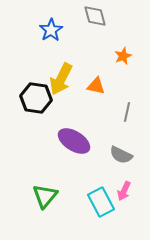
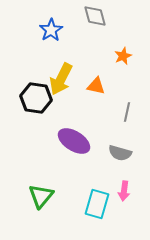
gray semicircle: moved 1 px left, 2 px up; rotated 10 degrees counterclockwise
pink arrow: rotated 18 degrees counterclockwise
green triangle: moved 4 px left
cyan rectangle: moved 4 px left, 2 px down; rotated 44 degrees clockwise
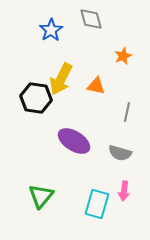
gray diamond: moved 4 px left, 3 px down
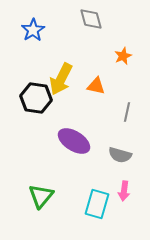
blue star: moved 18 px left
gray semicircle: moved 2 px down
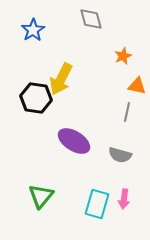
orange triangle: moved 41 px right
pink arrow: moved 8 px down
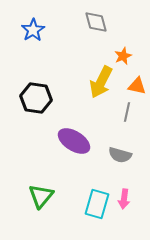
gray diamond: moved 5 px right, 3 px down
yellow arrow: moved 40 px right, 3 px down
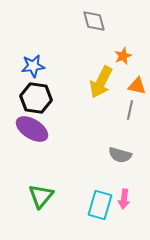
gray diamond: moved 2 px left, 1 px up
blue star: moved 36 px down; rotated 25 degrees clockwise
gray line: moved 3 px right, 2 px up
purple ellipse: moved 42 px left, 12 px up
cyan rectangle: moved 3 px right, 1 px down
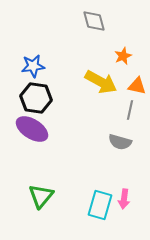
yellow arrow: rotated 88 degrees counterclockwise
gray semicircle: moved 13 px up
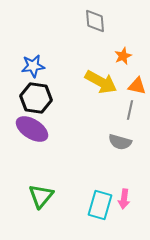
gray diamond: moved 1 px right; rotated 10 degrees clockwise
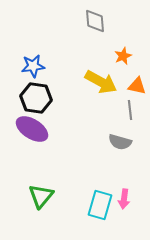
gray line: rotated 18 degrees counterclockwise
